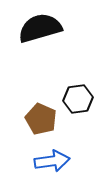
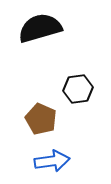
black hexagon: moved 10 px up
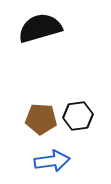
black hexagon: moved 27 px down
brown pentagon: rotated 20 degrees counterclockwise
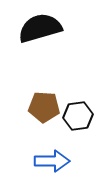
brown pentagon: moved 3 px right, 12 px up
blue arrow: rotated 8 degrees clockwise
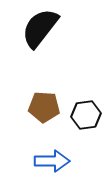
black semicircle: rotated 36 degrees counterclockwise
black hexagon: moved 8 px right, 1 px up
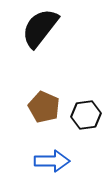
brown pentagon: rotated 20 degrees clockwise
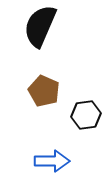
black semicircle: moved 2 px up; rotated 15 degrees counterclockwise
brown pentagon: moved 16 px up
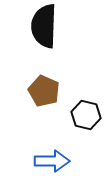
black semicircle: moved 4 px right; rotated 21 degrees counterclockwise
black hexagon: rotated 20 degrees clockwise
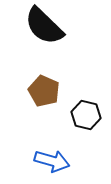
black semicircle: rotated 48 degrees counterclockwise
blue arrow: rotated 16 degrees clockwise
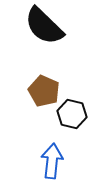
black hexagon: moved 14 px left, 1 px up
blue arrow: rotated 100 degrees counterclockwise
